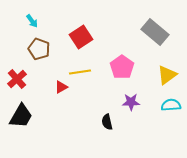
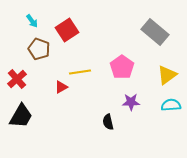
red square: moved 14 px left, 7 px up
black semicircle: moved 1 px right
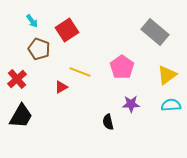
yellow line: rotated 30 degrees clockwise
purple star: moved 2 px down
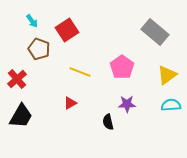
red triangle: moved 9 px right, 16 px down
purple star: moved 4 px left
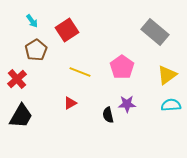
brown pentagon: moved 3 px left, 1 px down; rotated 20 degrees clockwise
black semicircle: moved 7 px up
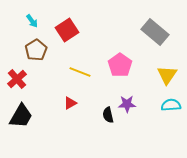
pink pentagon: moved 2 px left, 2 px up
yellow triangle: rotated 20 degrees counterclockwise
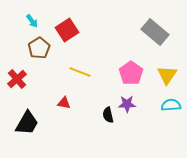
brown pentagon: moved 3 px right, 2 px up
pink pentagon: moved 11 px right, 8 px down
red triangle: moved 6 px left; rotated 40 degrees clockwise
black trapezoid: moved 6 px right, 7 px down
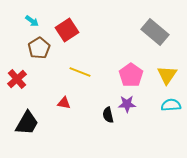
cyan arrow: rotated 16 degrees counterclockwise
pink pentagon: moved 2 px down
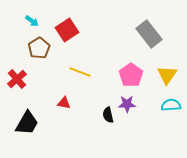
gray rectangle: moved 6 px left, 2 px down; rotated 12 degrees clockwise
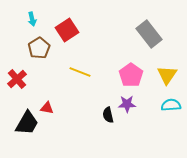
cyan arrow: moved 2 px up; rotated 40 degrees clockwise
red triangle: moved 17 px left, 5 px down
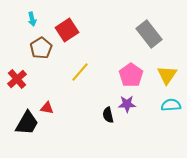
brown pentagon: moved 2 px right
yellow line: rotated 70 degrees counterclockwise
